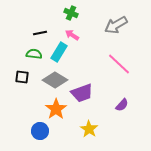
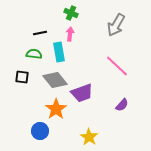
gray arrow: rotated 30 degrees counterclockwise
pink arrow: moved 2 px left, 1 px up; rotated 64 degrees clockwise
cyan rectangle: rotated 42 degrees counterclockwise
pink line: moved 2 px left, 2 px down
gray diamond: rotated 20 degrees clockwise
yellow star: moved 8 px down
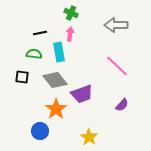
gray arrow: rotated 60 degrees clockwise
purple trapezoid: moved 1 px down
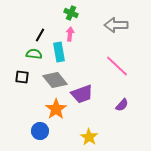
black line: moved 2 px down; rotated 48 degrees counterclockwise
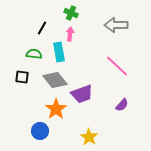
black line: moved 2 px right, 7 px up
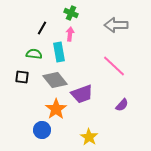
pink line: moved 3 px left
blue circle: moved 2 px right, 1 px up
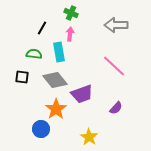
purple semicircle: moved 6 px left, 3 px down
blue circle: moved 1 px left, 1 px up
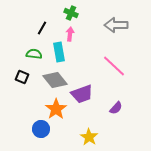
black square: rotated 16 degrees clockwise
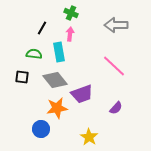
black square: rotated 16 degrees counterclockwise
orange star: moved 1 px right, 1 px up; rotated 25 degrees clockwise
